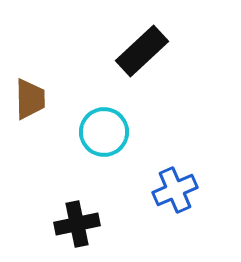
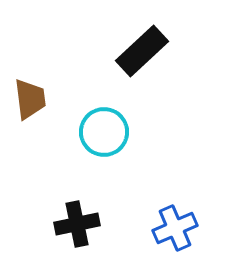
brown trapezoid: rotated 6 degrees counterclockwise
blue cross: moved 38 px down
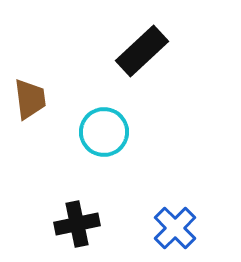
blue cross: rotated 21 degrees counterclockwise
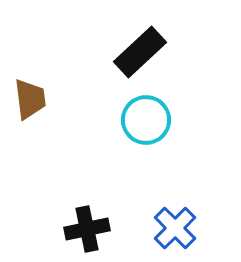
black rectangle: moved 2 px left, 1 px down
cyan circle: moved 42 px right, 12 px up
black cross: moved 10 px right, 5 px down
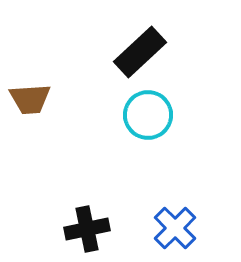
brown trapezoid: rotated 93 degrees clockwise
cyan circle: moved 2 px right, 5 px up
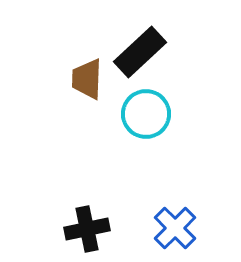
brown trapezoid: moved 57 px right, 20 px up; rotated 96 degrees clockwise
cyan circle: moved 2 px left, 1 px up
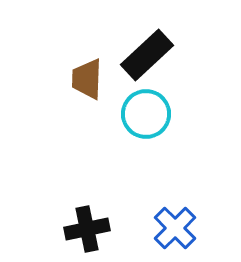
black rectangle: moved 7 px right, 3 px down
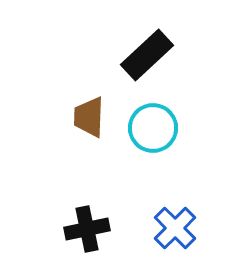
brown trapezoid: moved 2 px right, 38 px down
cyan circle: moved 7 px right, 14 px down
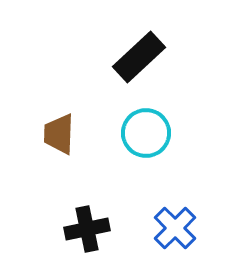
black rectangle: moved 8 px left, 2 px down
brown trapezoid: moved 30 px left, 17 px down
cyan circle: moved 7 px left, 5 px down
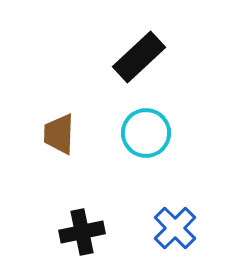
black cross: moved 5 px left, 3 px down
